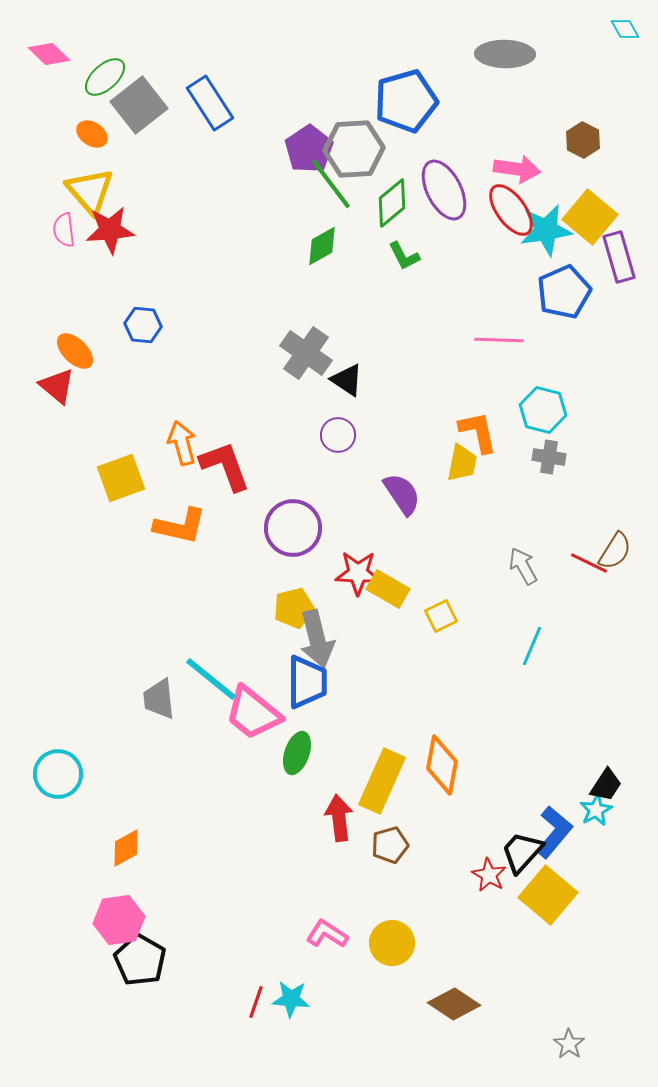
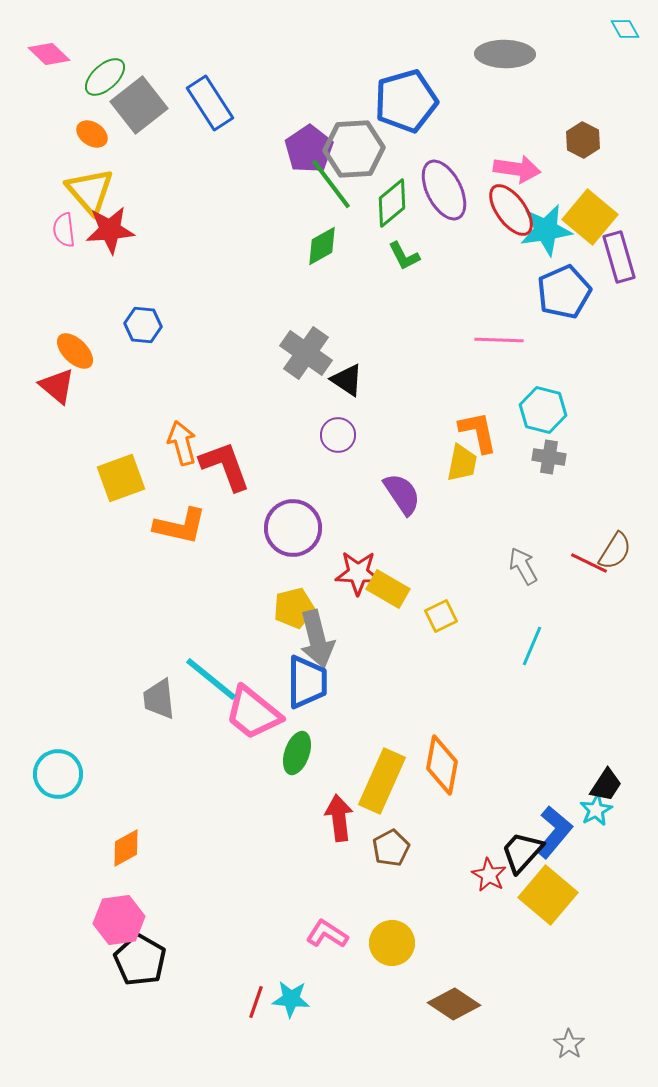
brown pentagon at (390, 845): moved 1 px right, 3 px down; rotated 12 degrees counterclockwise
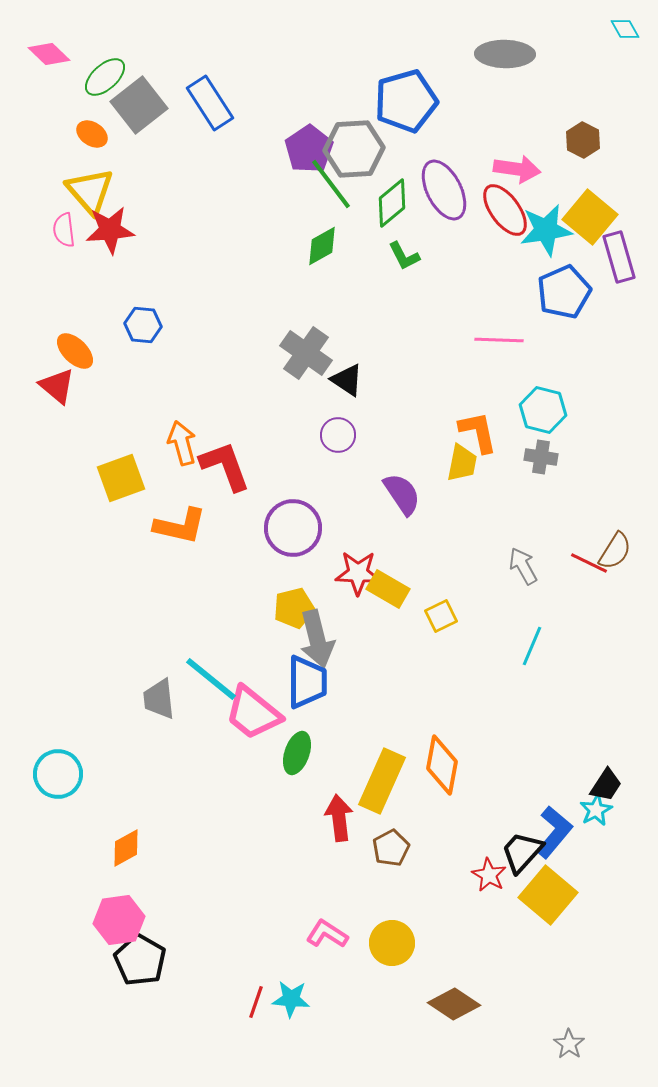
red ellipse at (511, 210): moved 6 px left
gray cross at (549, 457): moved 8 px left
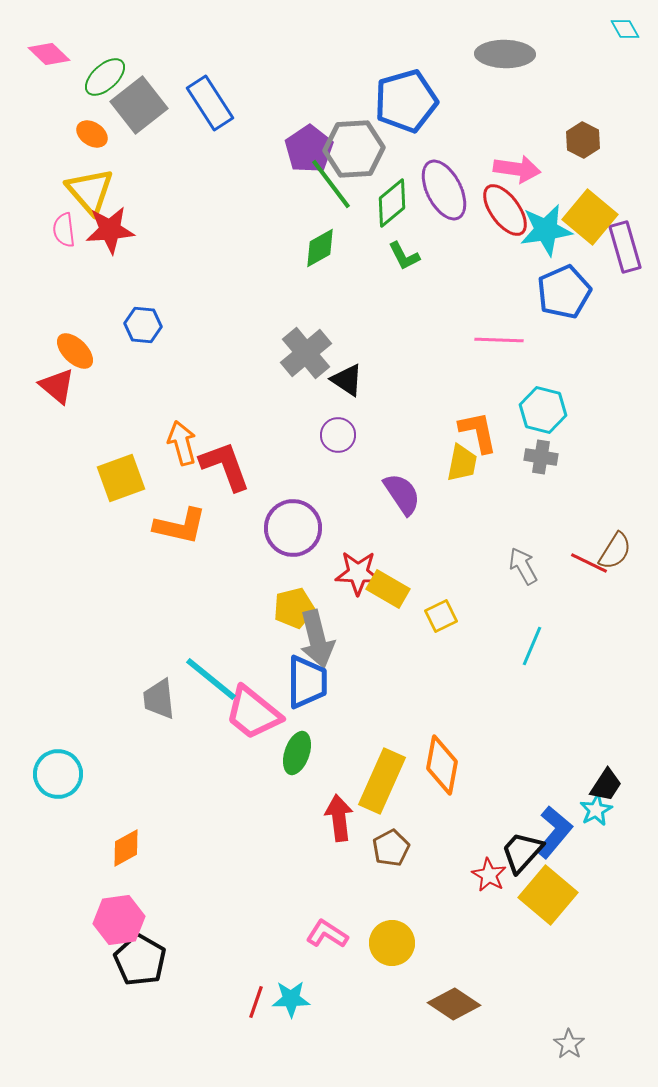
green diamond at (322, 246): moved 2 px left, 2 px down
purple rectangle at (619, 257): moved 6 px right, 10 px up
gray cross at (306, 353): rotated 15 degrees clockwise
cyan star at (291, 999): rotated 6 degrees counterclockwise
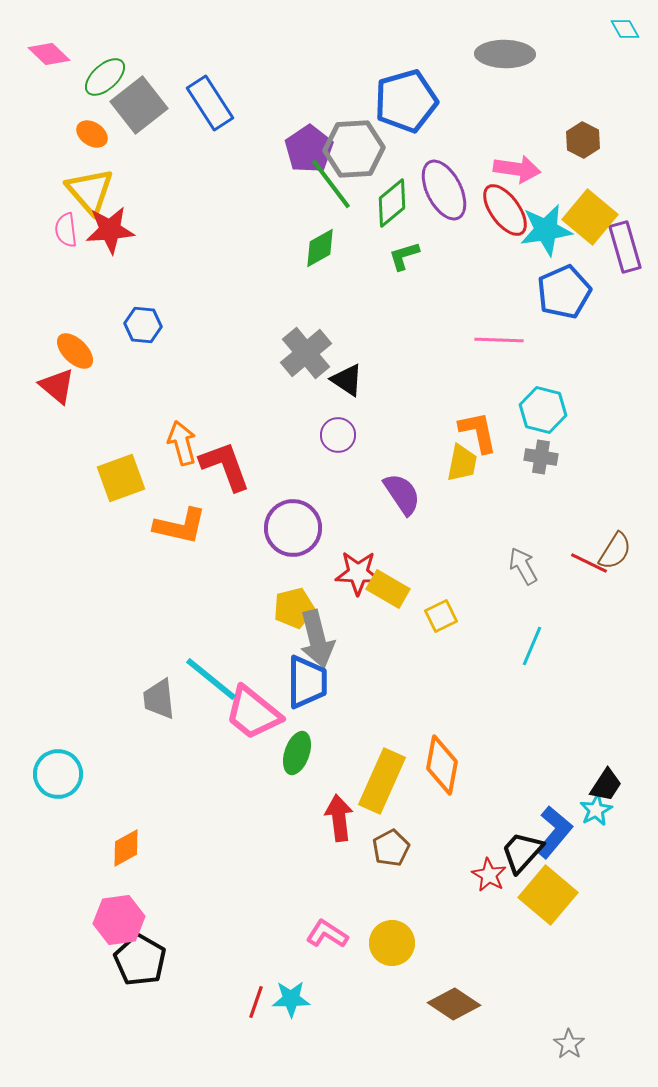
pink semicircle at (64, 230): moved 2 px right
green L-shape at (404, 256): rotated 100 degrees clockwise
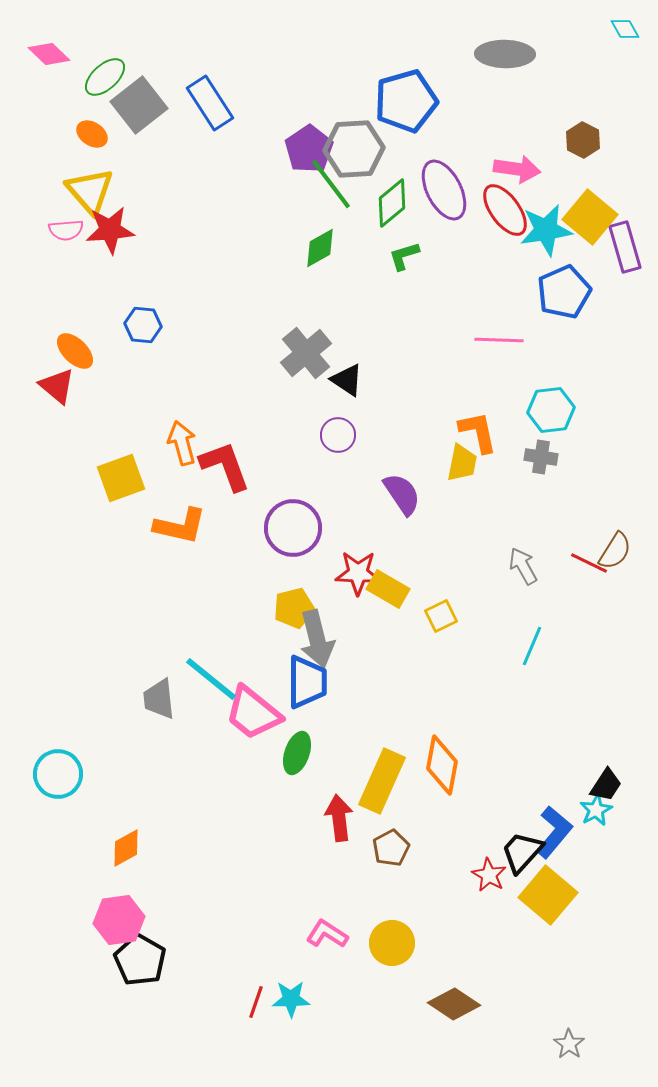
pink semicircle at (66, 230): rotated 88 degrees counterclockwise
cyan hexagon at (543, 410): moved 8 px right; rotated 21 degrees counterclockwise
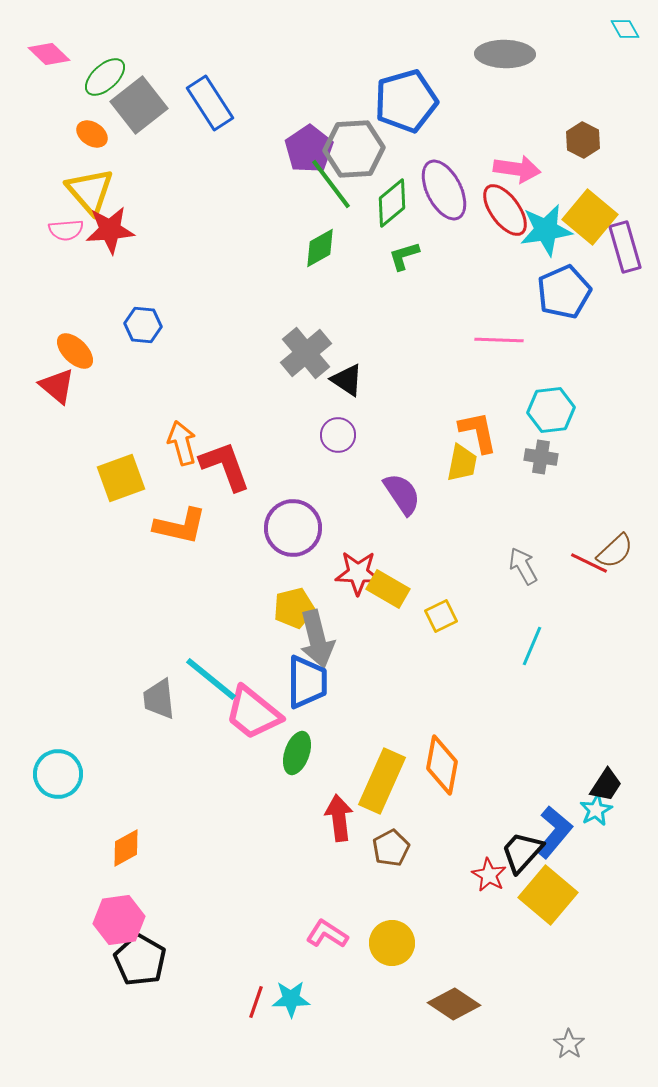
brown semicircle at (615, 551): rotated 15 degrees clockwise
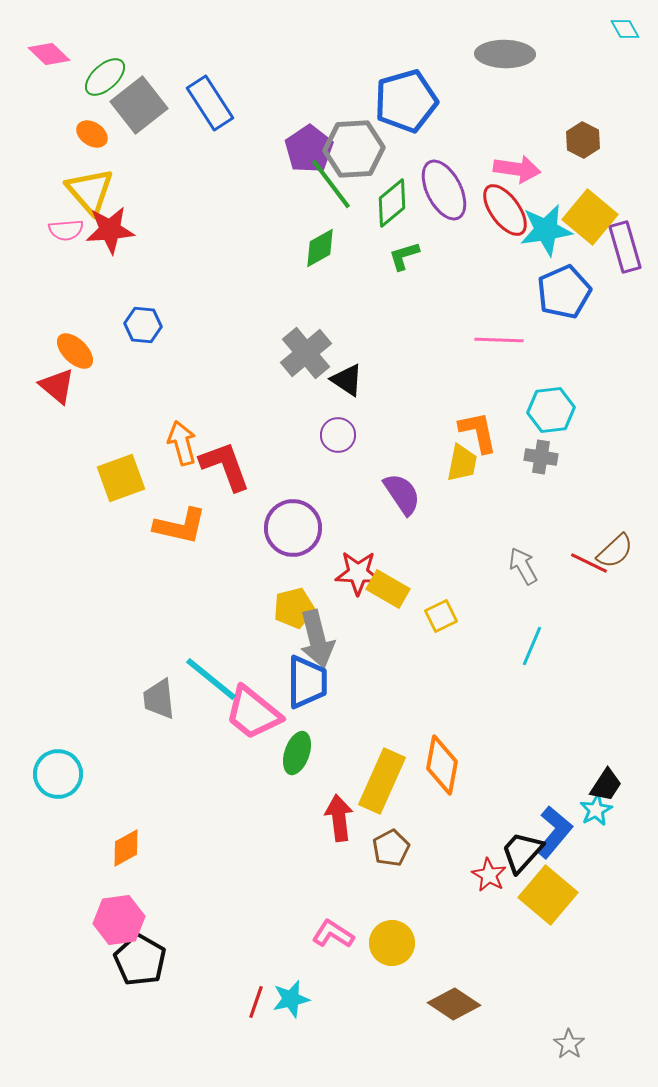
pink L-shape at (327, 934): moved 6 px right
cyan star at (291, 999): rotated 12 degrees counterclockwise
